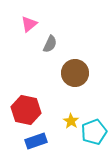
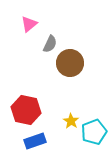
brown circle: moved 5 px left, 10 px up
blue rectangle: moved 1 px left
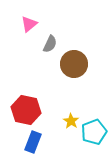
brown circle: moved 4 px right, 1 px down
blue rectangle: moved 2 px left, 1 px down; rotated 50 degrees counterclockwise
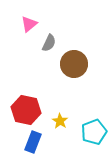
gray semicircle: moved 1 px left, 1 px up
yellow star: moved 11 px left
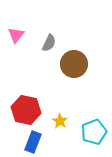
pink triangle: moved 13 px left, 11 px down; rotated 12 degrees counterclockwise
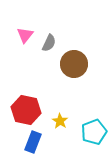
pink triangle: moved 9 px right
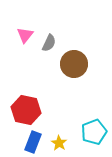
yellow star: moved 1 px left, 22 px down
